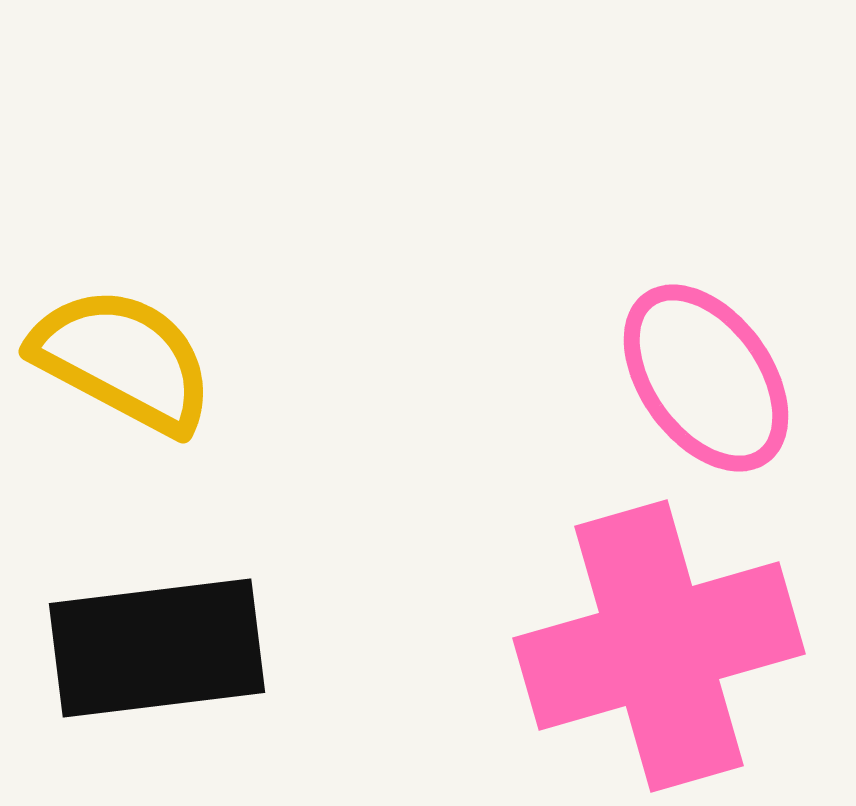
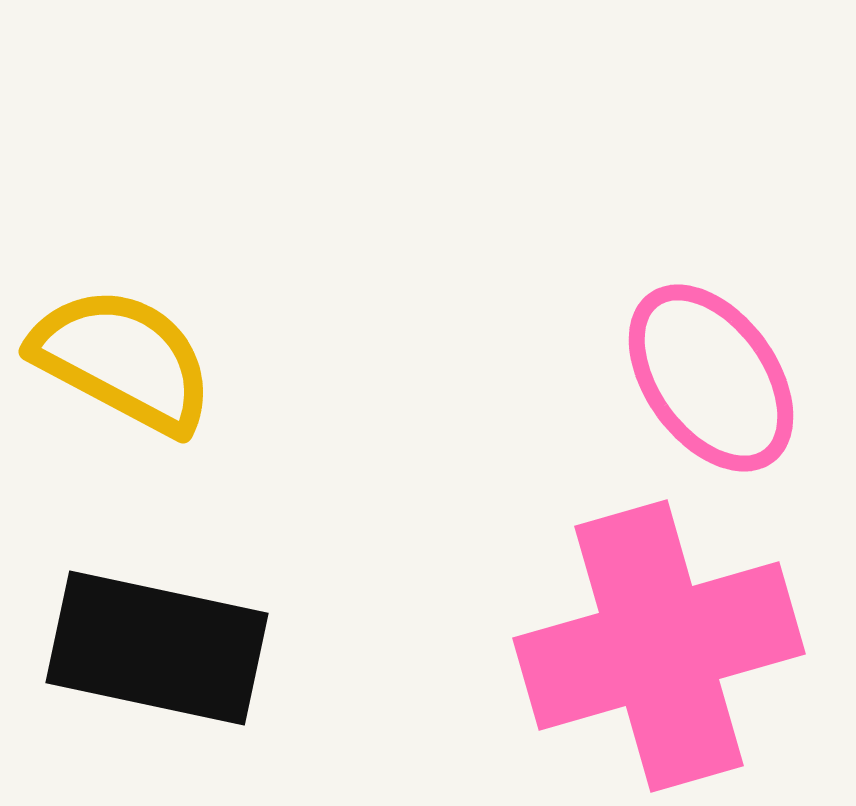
pink ellipse: moved 5 px right
black rectangle: rotated 19 degrees clockwise
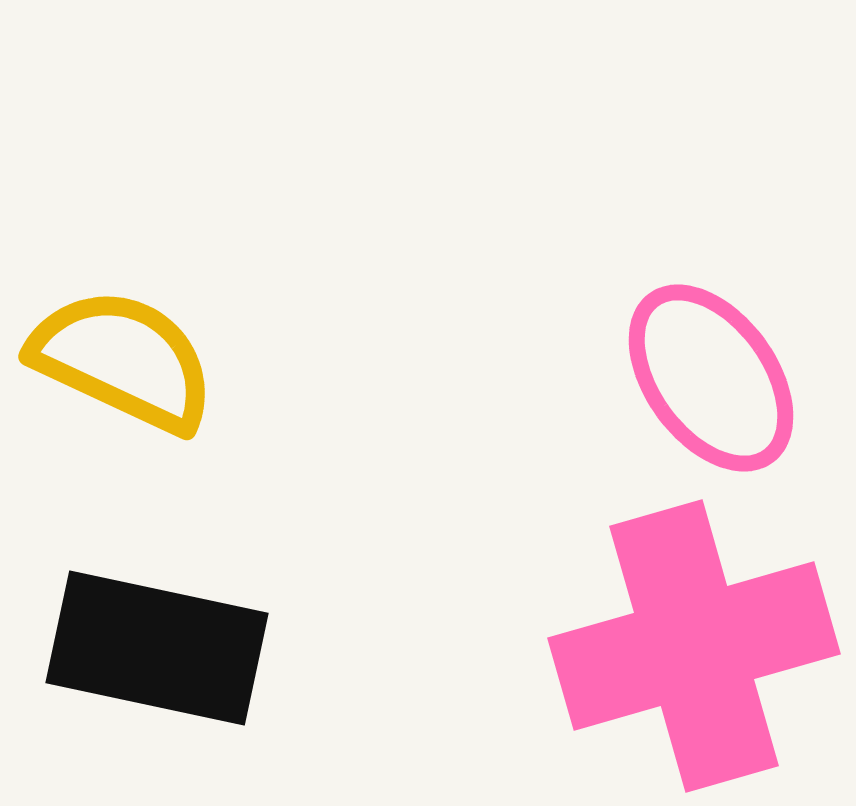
yellow semicircle: rotated 3 degrees counterclockwise
pink cross: moved 35 px right
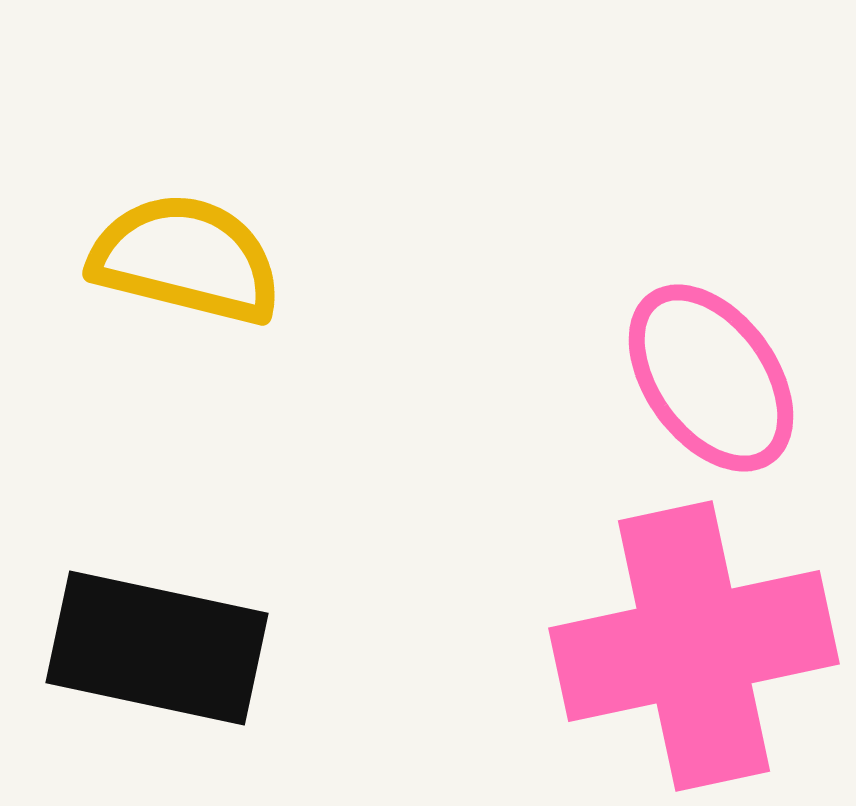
yellow semicircle: moved 63 px right, 101 px up; rotated 11 degrees counterclockwise
pink cross: rotated 4 degrees clockwise
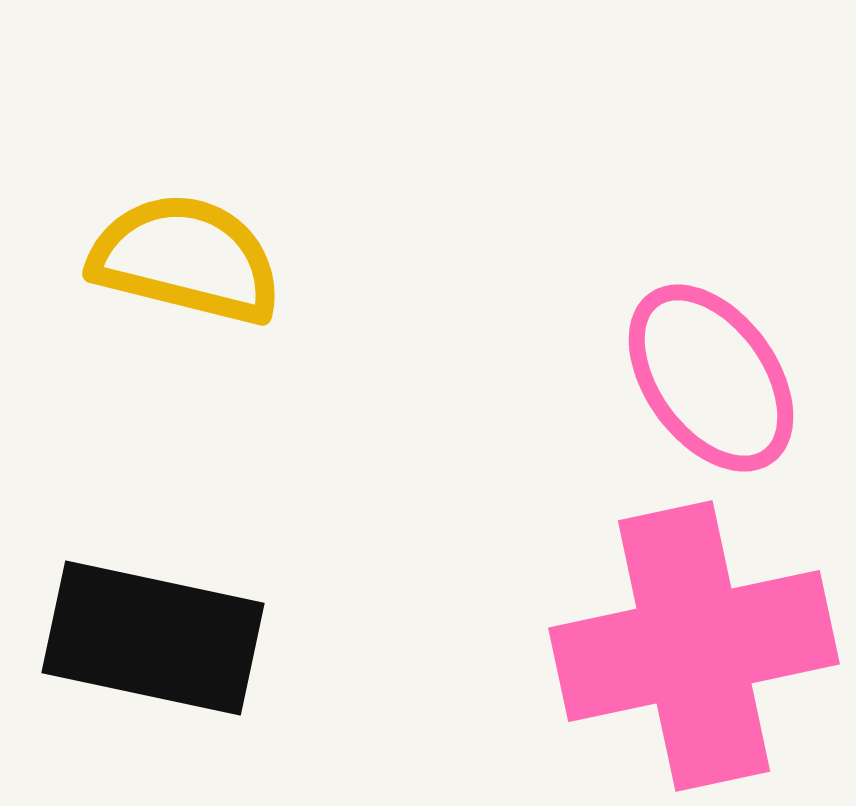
black rectangle: moved 4 px left, 10 px up
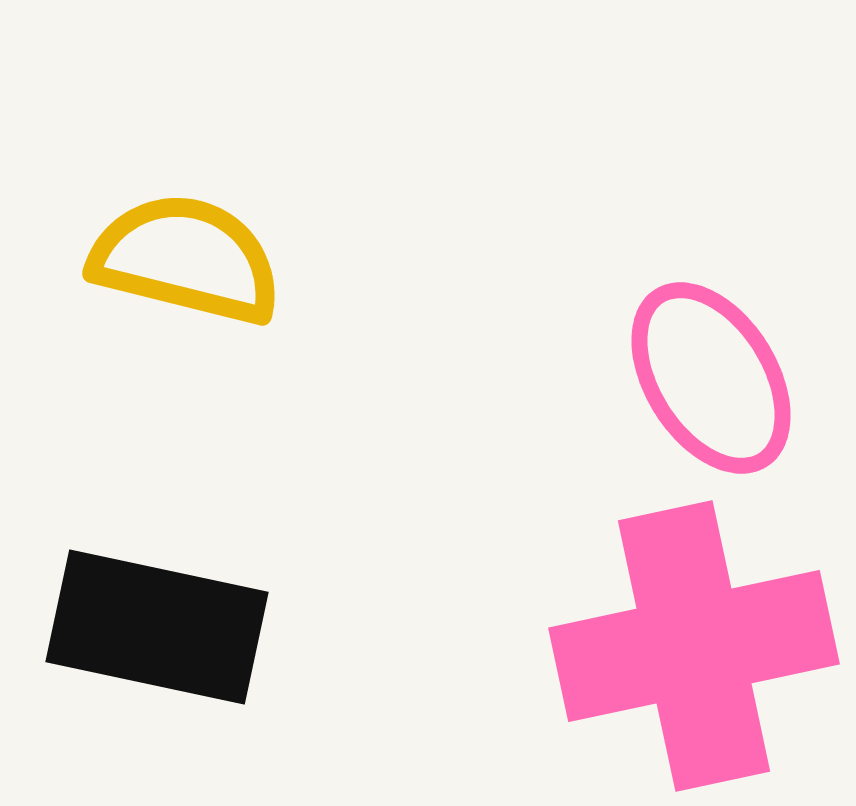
pink ellipse: rotated 4 degrees clockwise
black rectangle: moved 4 px right, 11 px up
